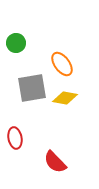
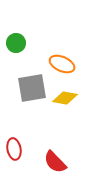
orange ellipse: rotated 30 degrees counterclockwise
red ellipse: moved 1 px left, 11 px down
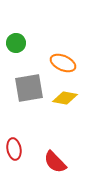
orange ellipse: moved 1 px right, 1 px up
gray square: moved 3 px left
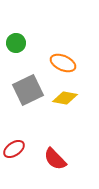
gray square: moved 1 px left, 2 px down; rotated 16 degrees counterclockwise
red ellipse: rotated 65 degrees clockwise
red semicircle: moved 3 px up
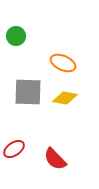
green circle: moved 7 px up
gray square: moved 2 px down; rotated 28 degrees clockwise
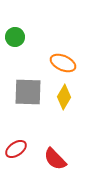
green circle: moved 1 px left, 1 px down
yellow diamond: moved 1 px left, 1 px up; rotated 70 degrees counterclockwise
red ellipse: moved 2 px right
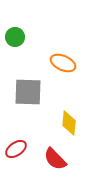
yellow diamond: moved 5 px right, 26 px down; rotated 25 degrees counterclockwise
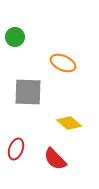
yellow diamond: rotated 55 degrees counterclockwise
red ellipse: rotated 35 degrees counterclockwise
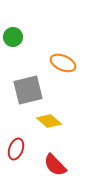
green circle: moved 2 px left
gray square: moved 2 px up; rotated 16 degrees counterclockwise
yellow diamond: moved 20 px left, 2 px up
red semicircle: moved 6 px down
